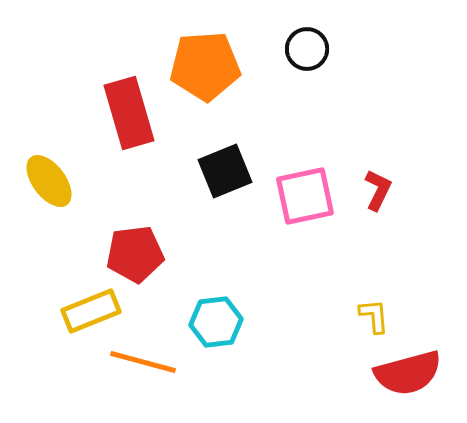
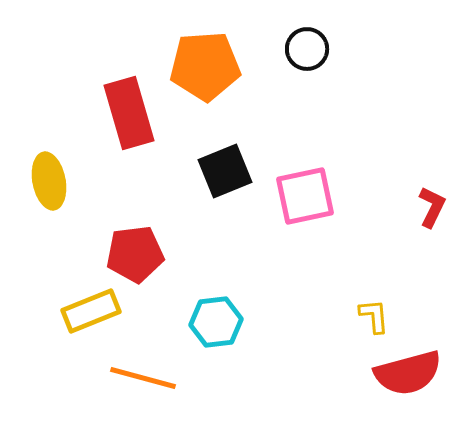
yellow ellipse: rotated 26 degrees clockwise
red L-shape: moved 54 px right, 17 px down
orange line: moved 16 px down
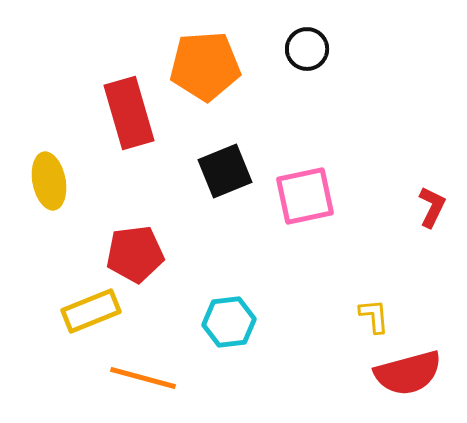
cyan hexagon: moved 13 px right
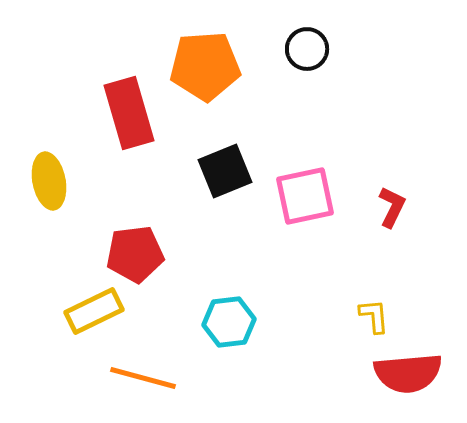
red L-shape: moved 40 px left
yellow rectangle: moved 3 px right; rotated 4 degrees counterclockwise
red semicircle: rotated 10 degrees clockwise
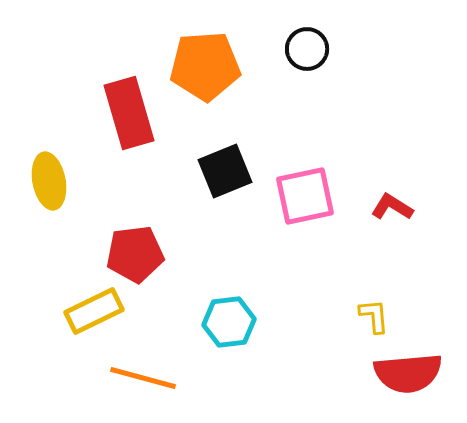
red L-shape: rotated 84 degrees counterclockwise
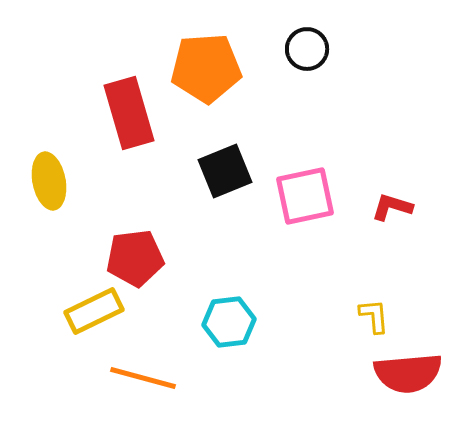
orange pentagon: moved 1 px right, 2 px down
red L-shape: rotated 15 degrees counterclockwise
red pentagon: moved 4 px down
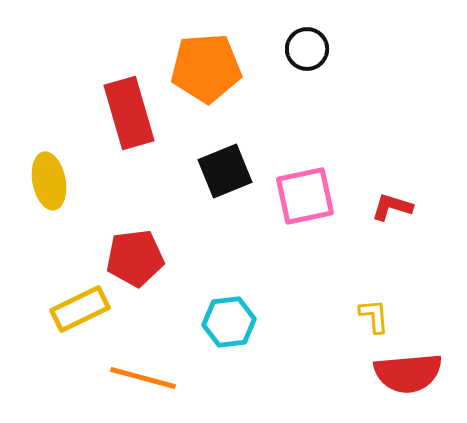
yellow rectangle: moved 14 px left, 2 px up
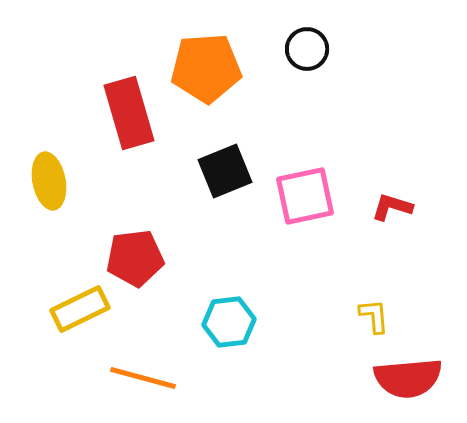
red semicircle: moved 5 px down
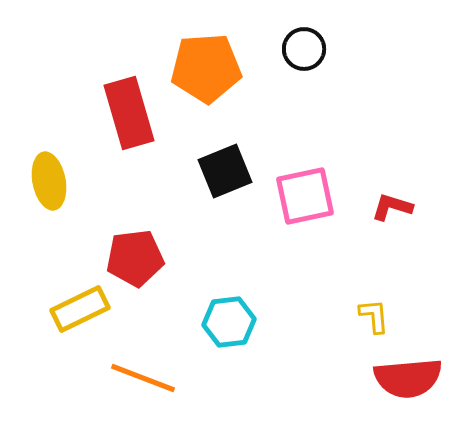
black circle: moved 3 px left
orange line: rotated 6 degrees clockwise
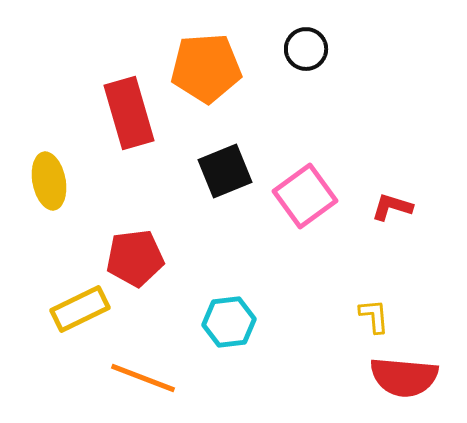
black circle: moved 2 px right
pink square: rotated 24 degrees counterclockwise
red semicircle: moved 4 px left, 1 px up; rotated 10 degrees clockwise
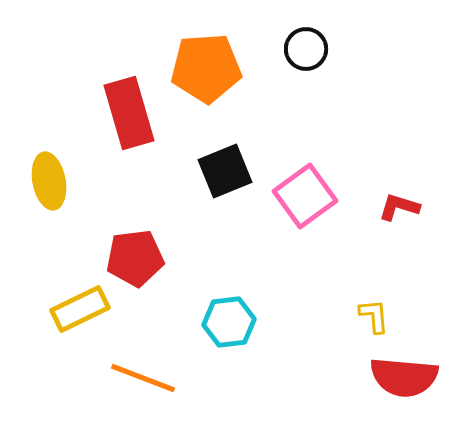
red L-shape: moved 7 px right
